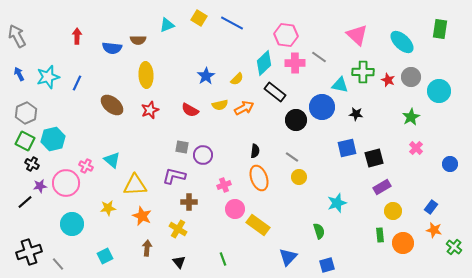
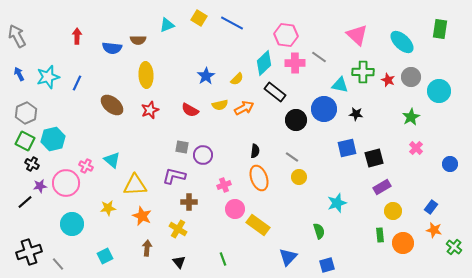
blue circle at (322, 107): moved 2 px right, 2 px down
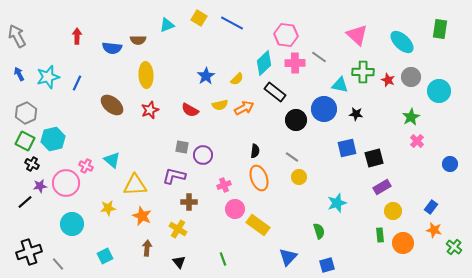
pink cross at (416, 148): moved 1 px right, 7 px up
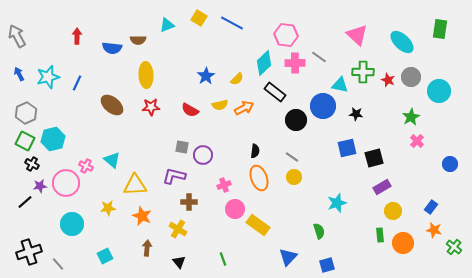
blue circle at (324, 109): moved 1 px left, 3 px up
red star at (150, 110): moved 1 px right, 3 px up; rotated 18 degrees clockwise
yellow circle at (299, 177): moved 5 px left
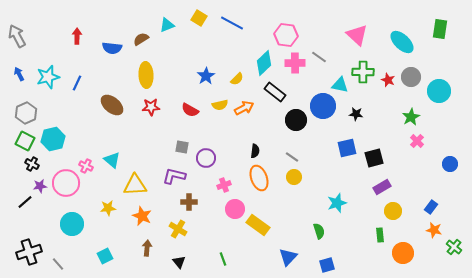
brown semicircle at (138, 40): moved 3 px right, 1 px up; rotated 147 degrees clockwise
purple circle at (203, 155): moved 3 px right, 3 px down
orange circle at (403, 243): moved 10 px down
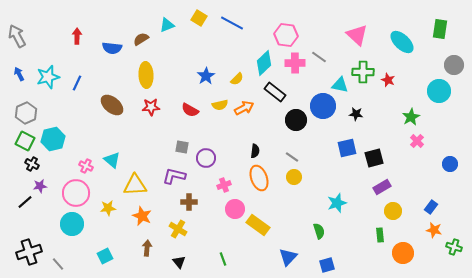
gray circle at (411, 77): moved 43 px right, 12 px up
pink circle at (66, 183): moved 10 px right, 10 px down
green cross at (454, 247): rotated 21 degrees counterclockwise
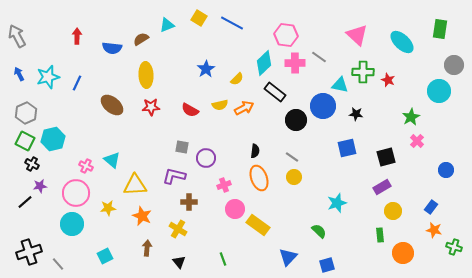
blue star at (206, 76): moved 7 px up
black square at (374, 158): moved 12 px right, 1 px up
blue circle at (450, 164): moved 4 px left, 6 px down
green semicircle at (319, 231): rotated 28 degrees counterclockwise
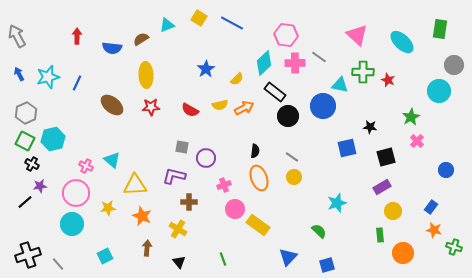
black star at (356, 114): moved 14 px right, 13 px down
black circle at (296, 120): moved 8 px left, 4 px up
black cross at (29, 252): moved 1 px left, 3 px down
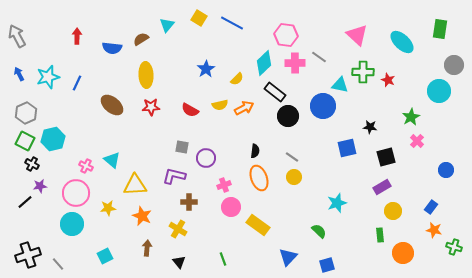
cyan triangle at (167, 25): rotated 28 degrees counterclockwise
pink circle at (235, 209): moved 4 px left, 2 px up
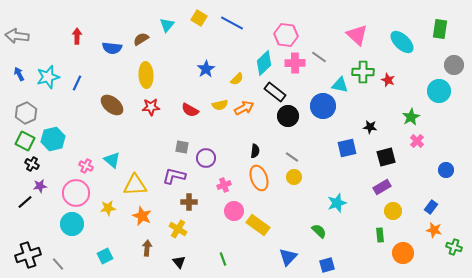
gray arrow at (17, 36): rotated 55 degrees counterclockwise
pink circle at (231, 207): moved 3 px right, 4 px down
